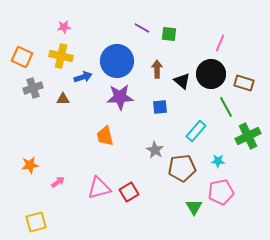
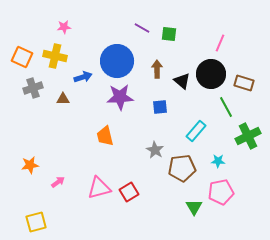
yellow cross: moved 6 px left
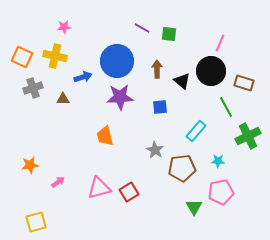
black circle: moved 3 px up
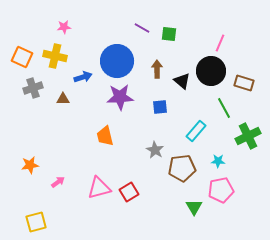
green line: moved 2 px left, 1 px down
pink pentagon: moved 2 px up
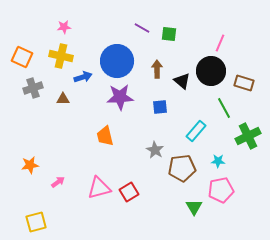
yellow cross: moved 6 px right
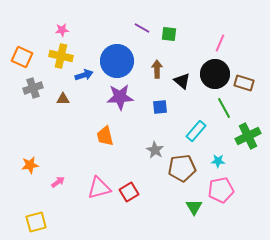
pink star: moved 2 px left, 3 px down
black circle: moved 4 px right, 3 px down
blue arrow: moved 1 px right, 2 px up
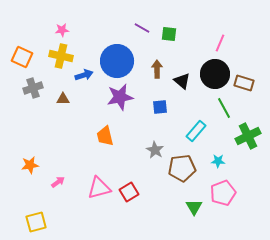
purple star: rotated 8 degrees counterclockwise
pink pentagon: moved 2 px right, 3 px down; rotated 10 degrees counterclockwise
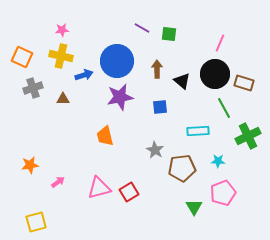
cyan rectangle: moved 2 px right; rotated 45 degrees clockwise
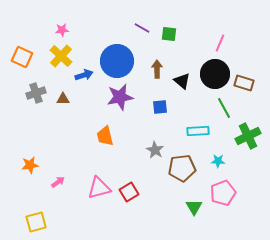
yellow cross: rotated 30 degrees clockwise
gray cross: moved 3 px right, 5 px down
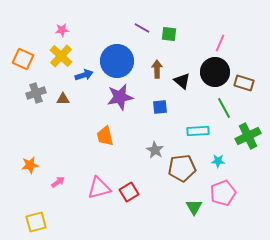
orange square: moved 1 px right, 2 px down
black circle: moved 2 px up
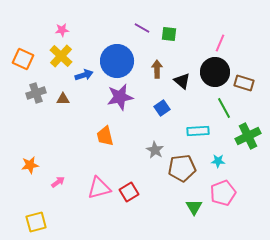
blue square: moved 2 px right, 1 px down; rotated 28 degrees counterclockwise
